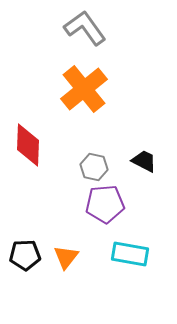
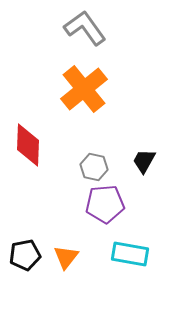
black trapezoid: rotated 88 degrees counterclockwise
black pentagon: rotated 8 degrees counterclockwise
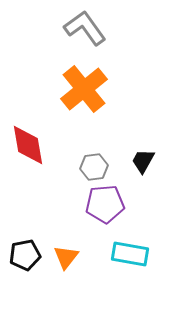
red diamond: rotated 12 degrees counterclockwise
black trapezoid: moved 1 px left
gray hexagon: rotated 20 degrees counterclockwise
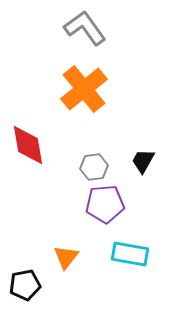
black pentagon: moved 30 px down
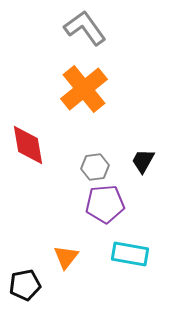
gray hexagon: moved 1 px right
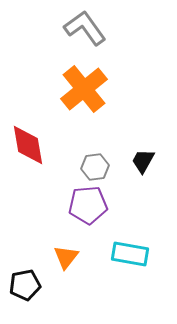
purple pentagon: moved 17 px left, 1 px down
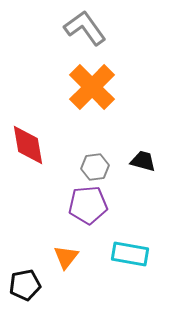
orange cross: moved 8 px right, 2 px up; rotated 6 degrees counterclockwise
black trapezoid: rotated 76 degrees clockwise
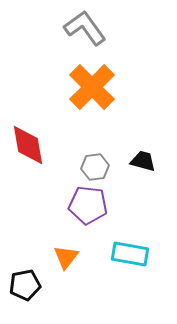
purple pentagon: rotated 12 degrees clockwise
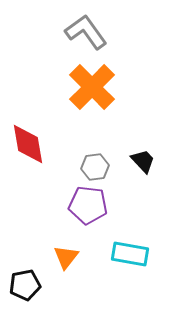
gray L-shape: moved 1 px right, 4 px down
red diamond: moved 1 px up
black trapezoid: rotated 32 degrees clockwise
